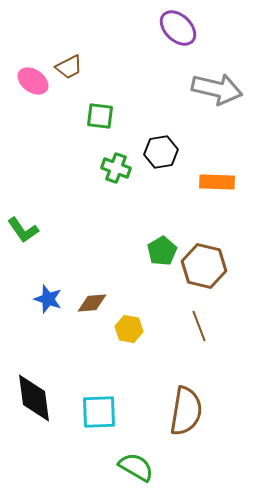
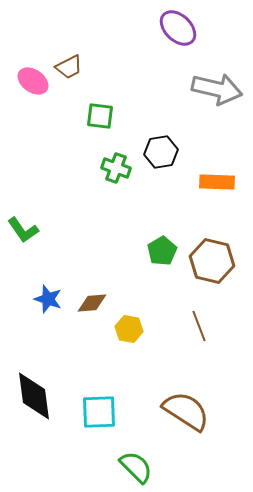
brown hexagon: moved 8 px right, 5 px up
black diamond: moved 2 px up
brown semicircle: rotated 66 degrees counterclockwise
green semicircle: rotated 15 degrees clockwise
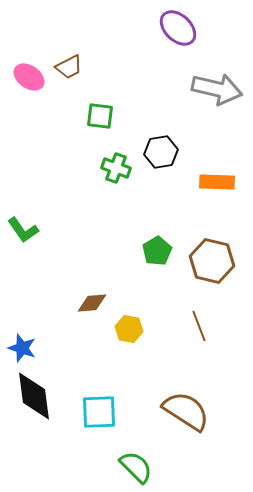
pink ellipse: moved 4 px left, 4 px up
green pentagon: moved 5 px left
blue star: moved 26 px left, 49 px down
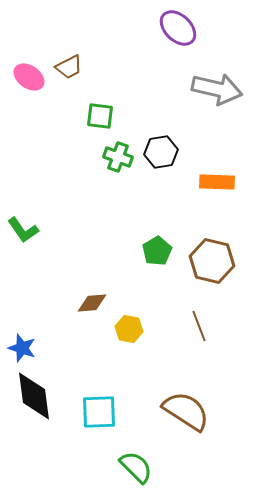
green cross: moved 2 px right, 11 px up
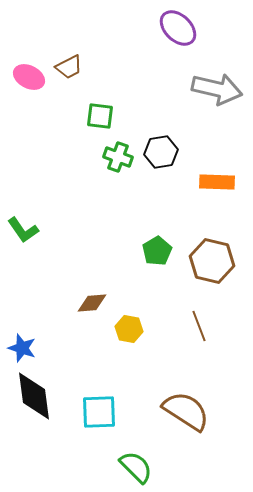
pink ellipse: rotated 8 degrees counterclockwise
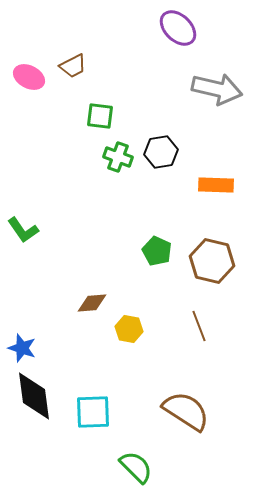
brown trapezoid: moved 4 px right, 1 px up
orange rectangle: moved 1 px left, 3 px down
green pentagon: rotated 16 degrees counterclockwise
cyan square: moved 6 px left
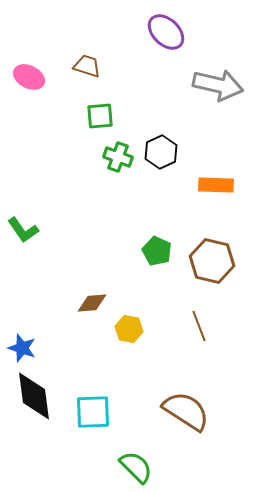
purple ellipse: moved 12 px left, 4 px down
brown trapezoid: moved 14 px right; rotated 136 degrees counterclockwise
gray arrow: moved 1 px right, 4 px up
green square: rotated 12 degrees counterclockwise
black hexagon: rotated 16 degrees counterclockwise
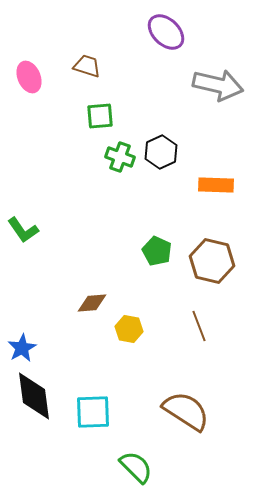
pink ellipse: rotated 40 degrees clockwise
green cross: moved 2 px right
blue star: rotated 24 degrees clockwise
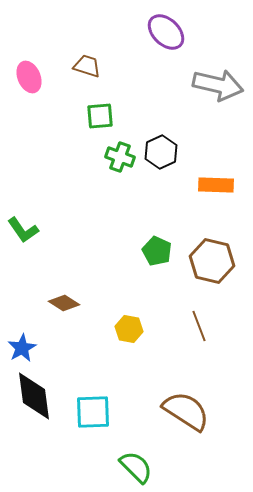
brown diamond: moved 28 px left; rotated 36 degrees clockwise
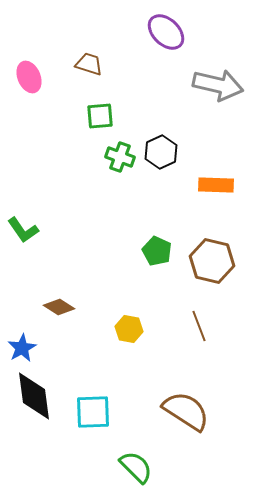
brown trapezoid: moved 2 px right, 2 px up
brown diamond: moved 5 px left, 4 px down
